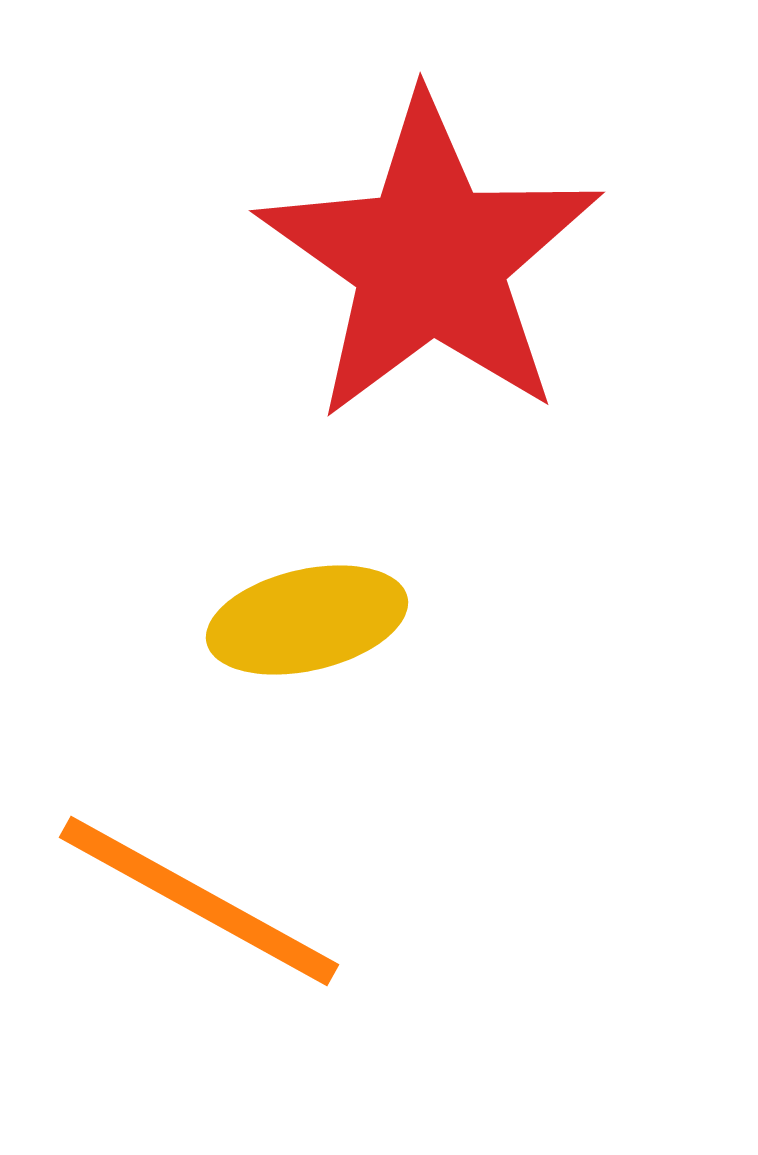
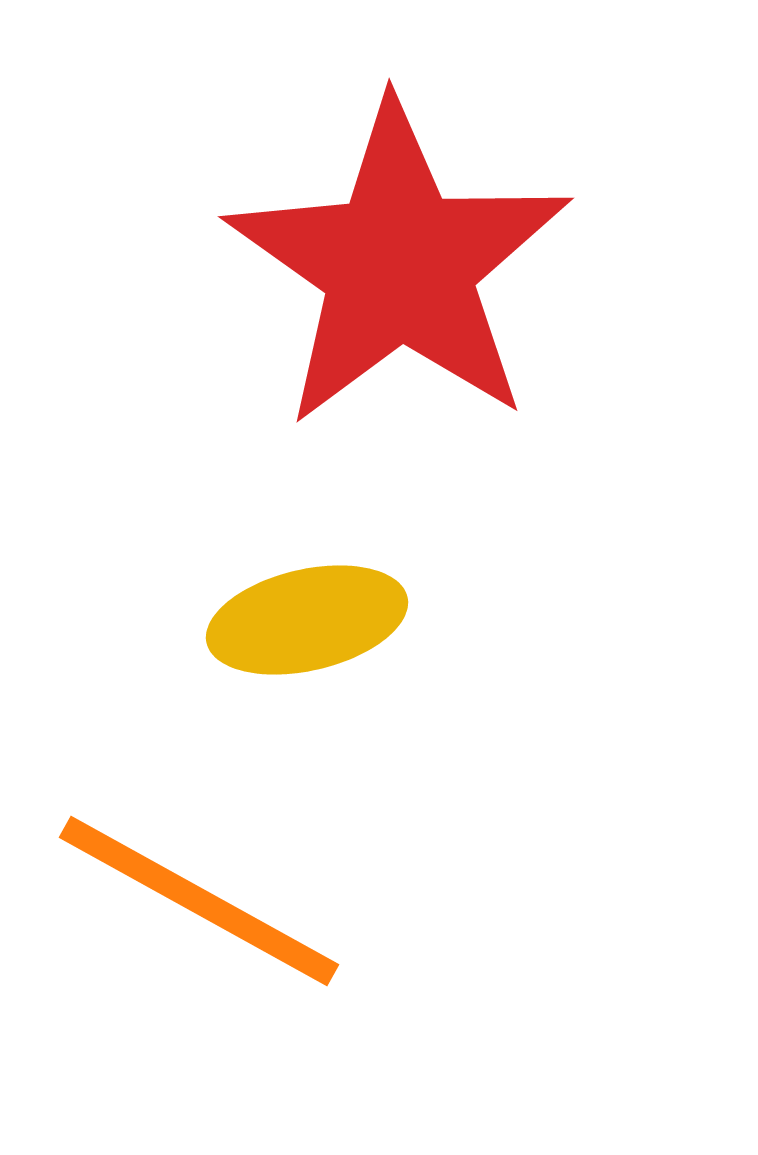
red star: moved 31 px left, 6 px down
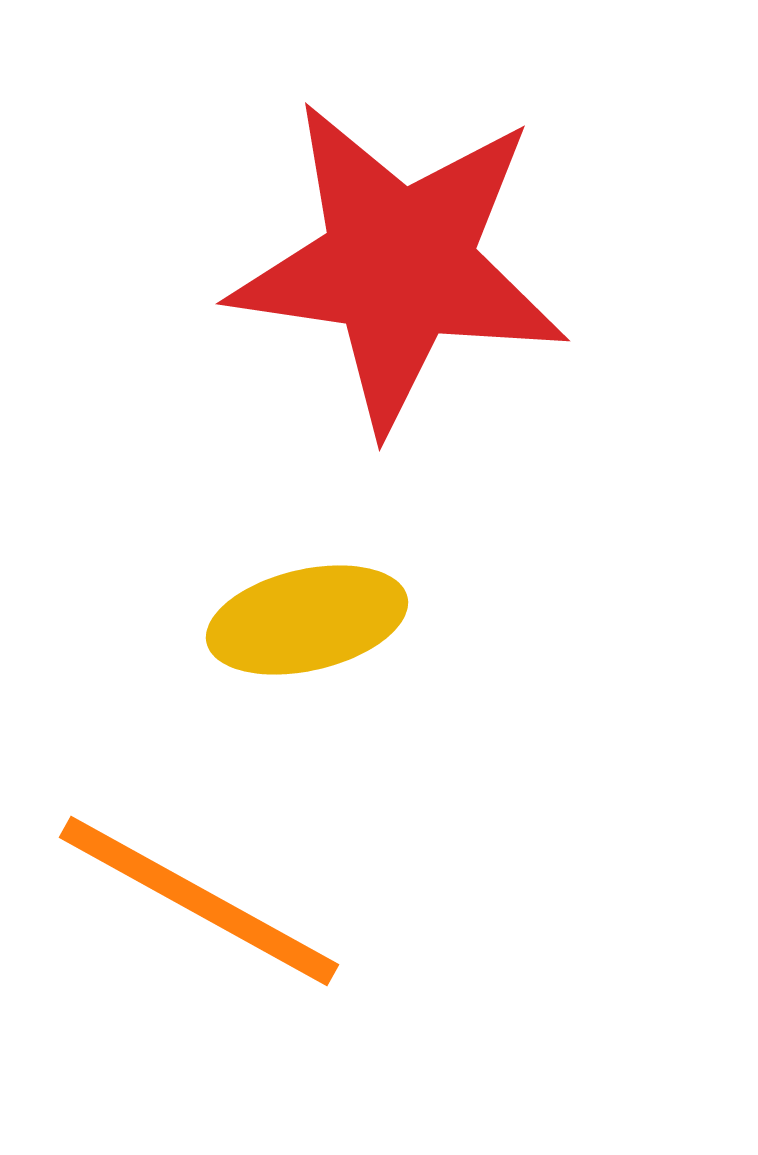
red star: rotated 27 degrees counterclockwise
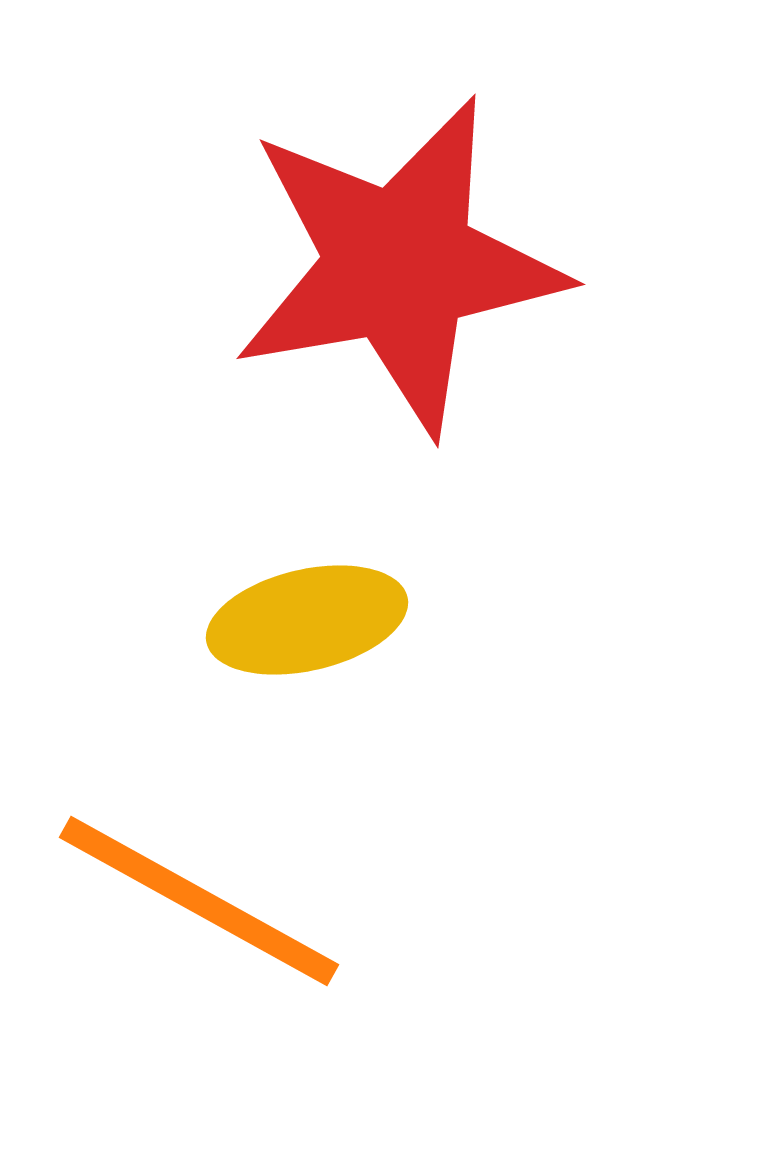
red star: rotated 18 degrees counterclockwise
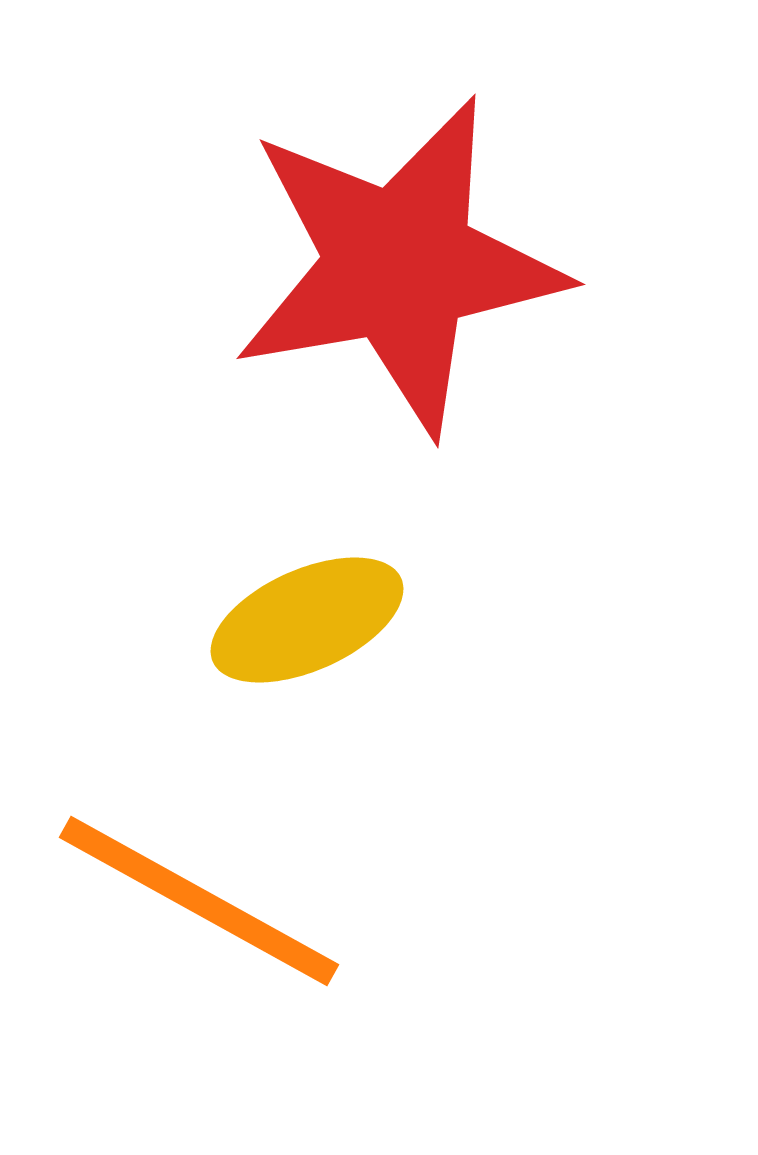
yellow ellipse: rotated 11 degrees counterclockwise
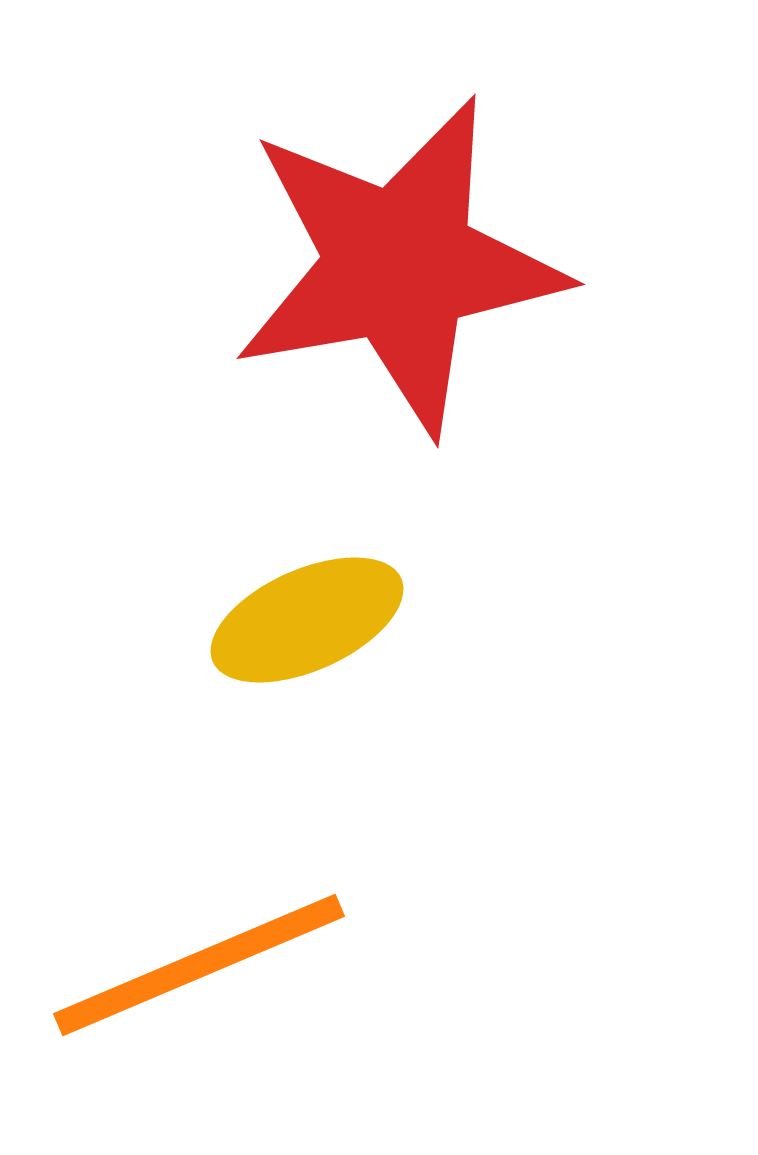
orange line: moved 64 px down; rotated 52 degrees counterclockwise
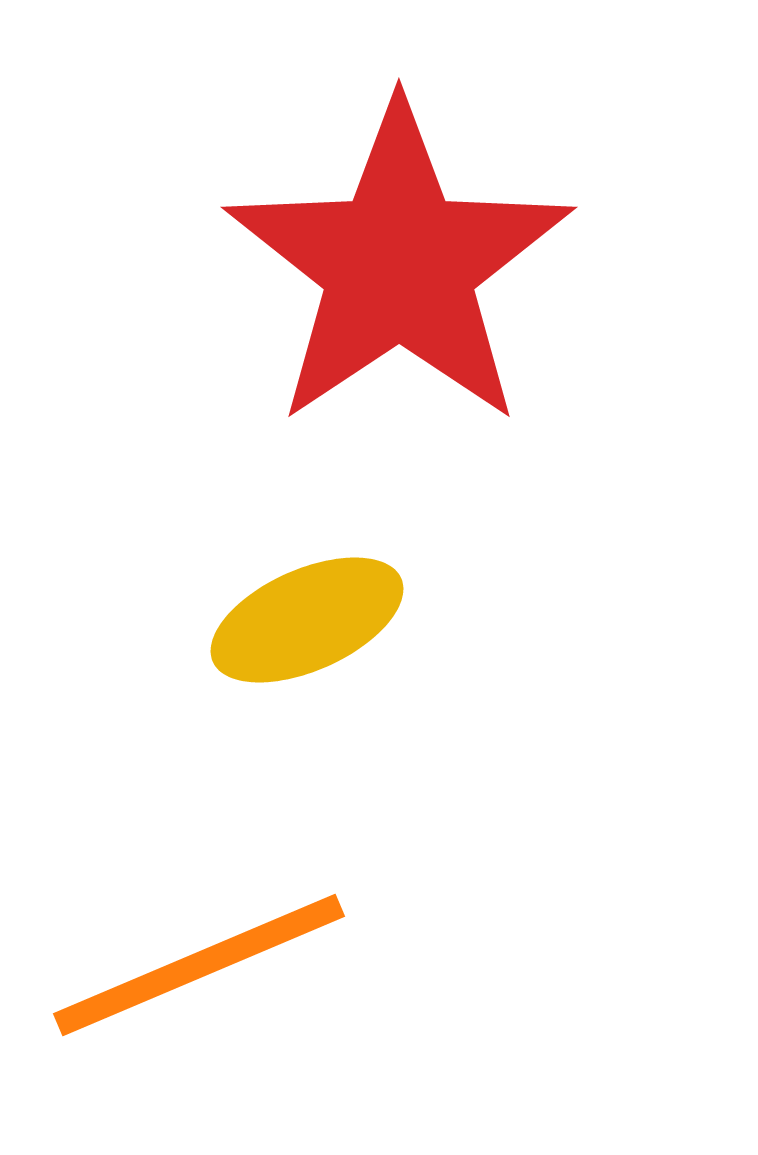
red star: rotated 24 degrees counterclockwise
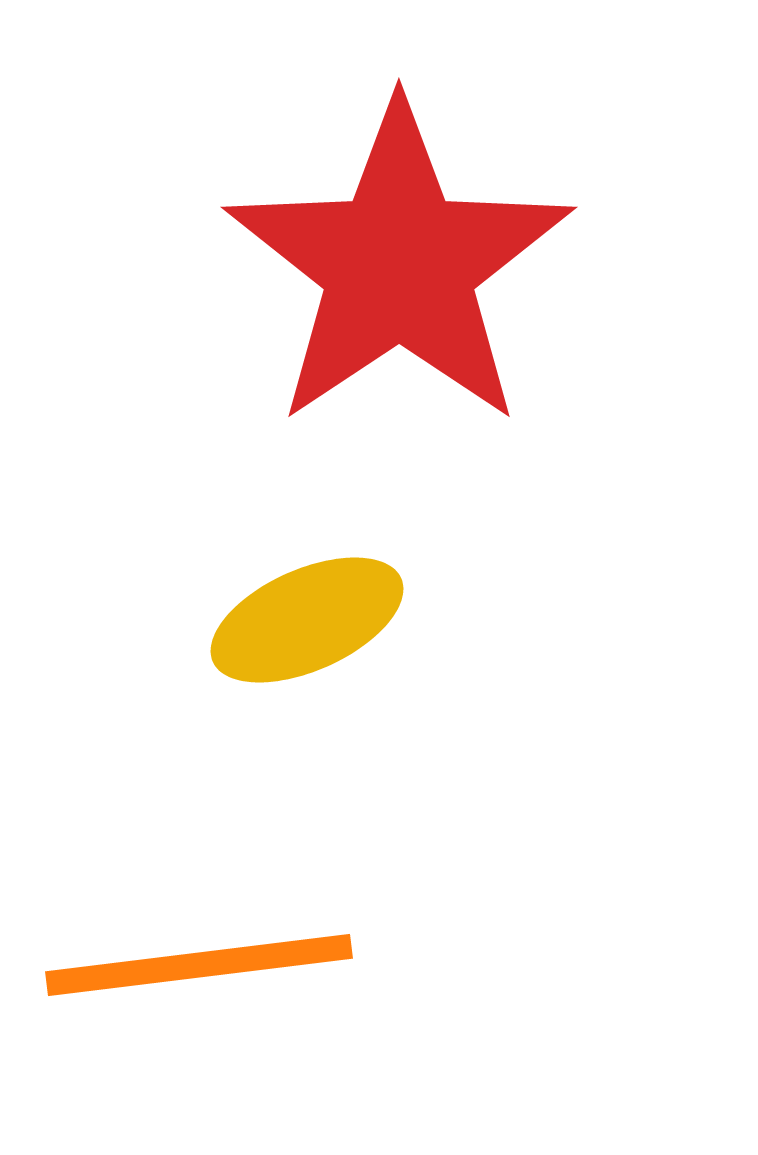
orange line: rotated 16 degrees clockwise
